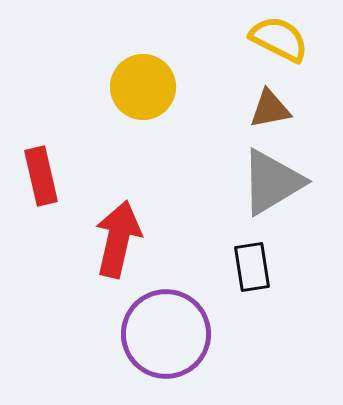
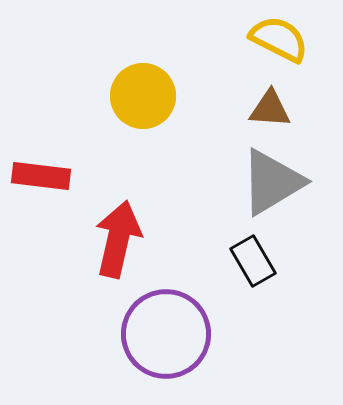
yellow circle: moved 9 px down
brown triangle: rotated 15 degrees clockwise
red rectangle: rotated 70 degrees counterclockwise
black rectangle: moved 1 px right, 6 px up; rotated 21 degrees counterclockwise
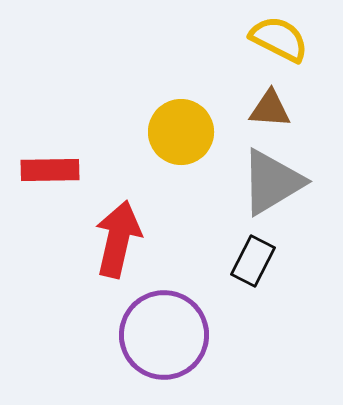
yellow circle: moved 38 px right, 36 px down
red rectangle: moved 9 px right, 6 px up; rotated 8 degrees counterclockwise
black rectangle: rotated 57 degrees clockwise
purple circle: moved 2 px left, 1 px down
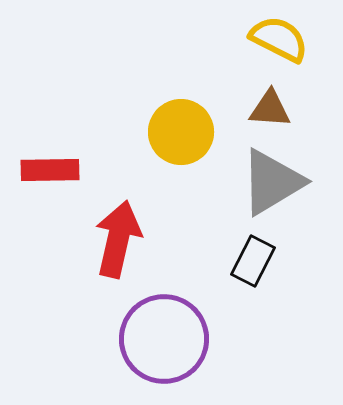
purple circle: moved 4 px down
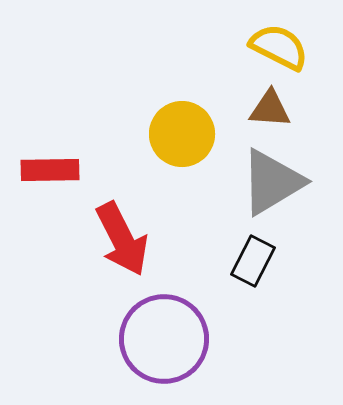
yellow semicircle: moved 8 px down
yellow circle: moved 1 px right, 2 px down
red arrow: moved 4 px right; rotated 140 degrees clockwise
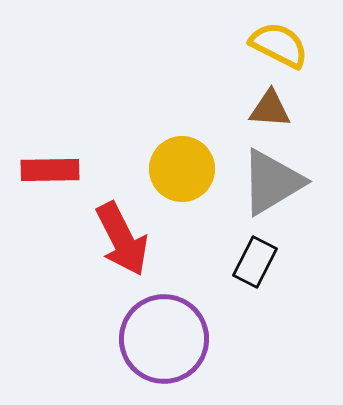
yellow semicircle: moved 2 px up
yellow circle: moved 35 px down
black rectangle: moved 2 px right, 1 px down
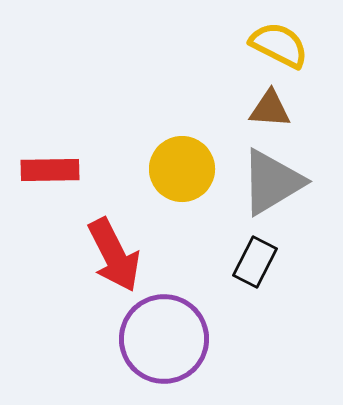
red arrow: moved 8 px left, 16 px down
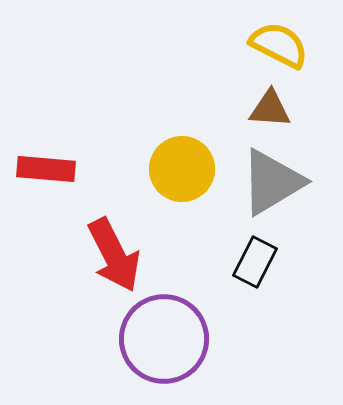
red rectangle: moved 4 px left, 1 px up; rotated 6 degrees clockwise
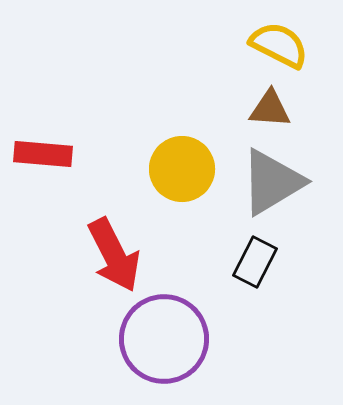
red rectangle: moved 3 px left, 15 px up
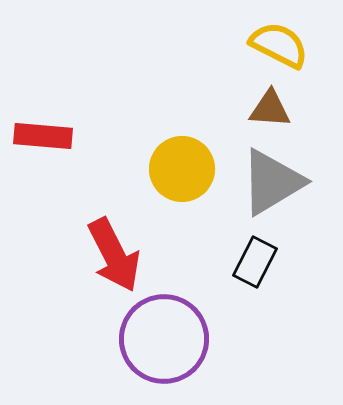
red rectangle: moved 18 px up
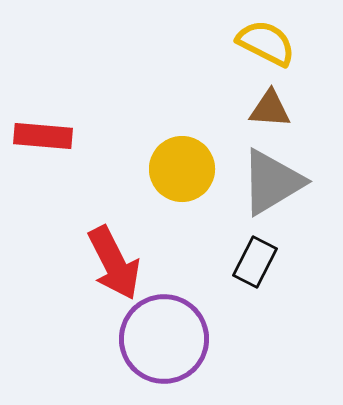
yellow semicircle: moved 13 px left, 2 px up
red arrow: moved 8 px down
